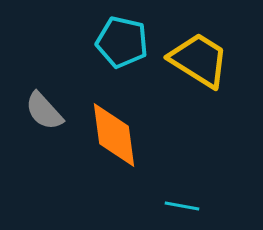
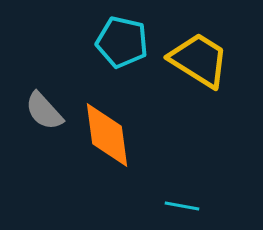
orange diamond: moved 7 px left
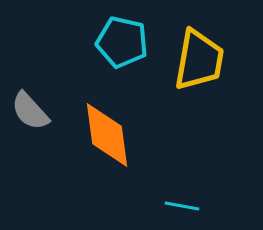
yellow trapezoid: rotated 68 degrees clockwise
gray semicircle: moved 14 px left
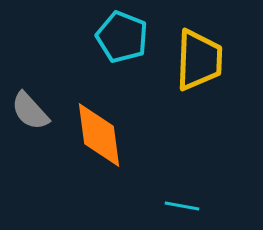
cyan pentagon: moved 5 px up; rotated 9 degrees clockwise
yellow trapezoid: rotated 8 degrees counterclockwise
orange diamond: moved 8 px left
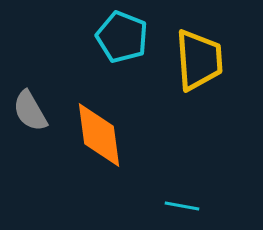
yellow trapezoid: rotated 6 degrees counterclockwise
gray semicircle: rotated 12 degrees clockwise
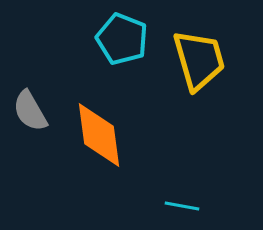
cyan pentagon: moved 2 px down
yellow trapezoid: rotated 12 degrees counterclockwise
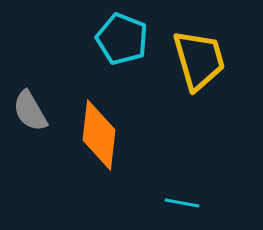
orange diamond: rotated 14 degrees clockwise
cyan line: moved 3 px up
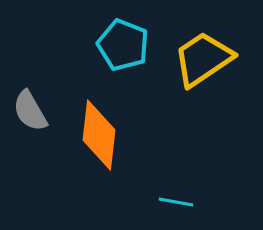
cyan pentagon: moved 1 px right, 6 px down
yellow trapezoid: moved 4 px right, 1 px up; rotated 108 degrees counterclockwise
cyan line: moved 6 px left, 1 px up
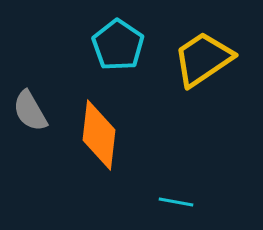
cyan pentagon: moved 5 px left; rotated 12 degrees clockwise
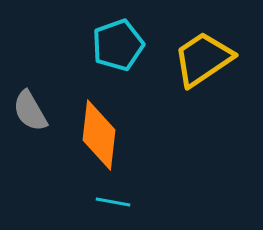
cyan pentagon: rotated 18 degrees clockwise
cyan line: moved 63 px left
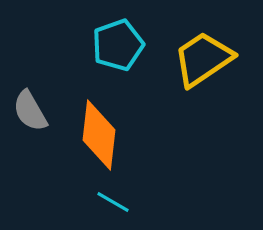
cyan line: rotated 20 degrees clockwise
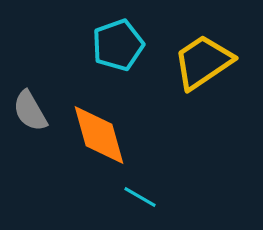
yellow trapezoid: moved 3 px down
orange diamond: rotated 22 degrees counterclockwise
cyan line: moved 27 px right, 5 px up
